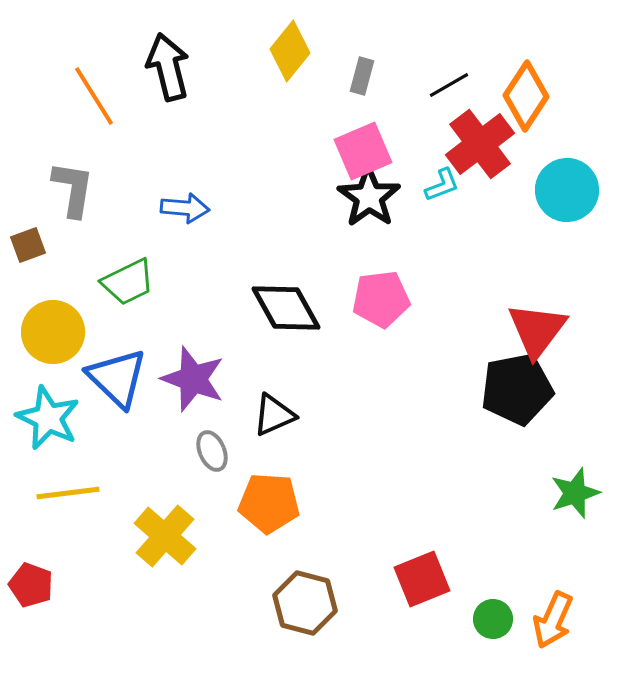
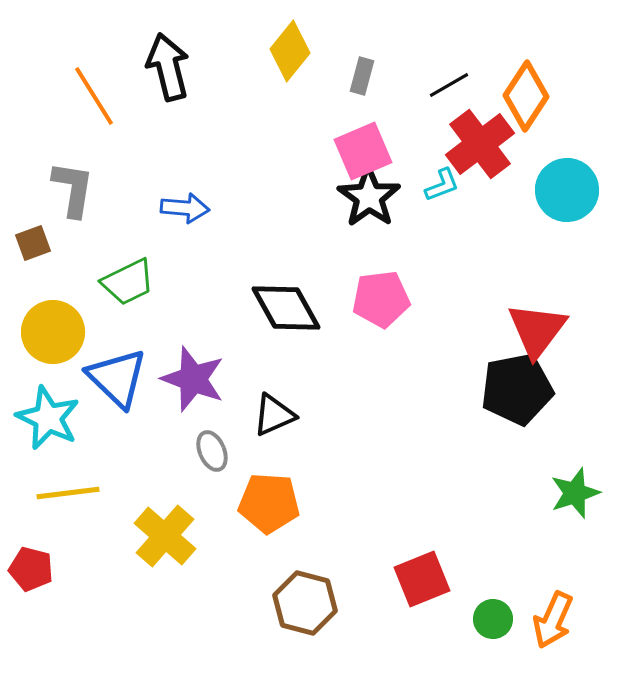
brown square: moved 5 px right, 2 px up
red pentagon: moved 16 px up; rotated 6 degrees counterclockwise
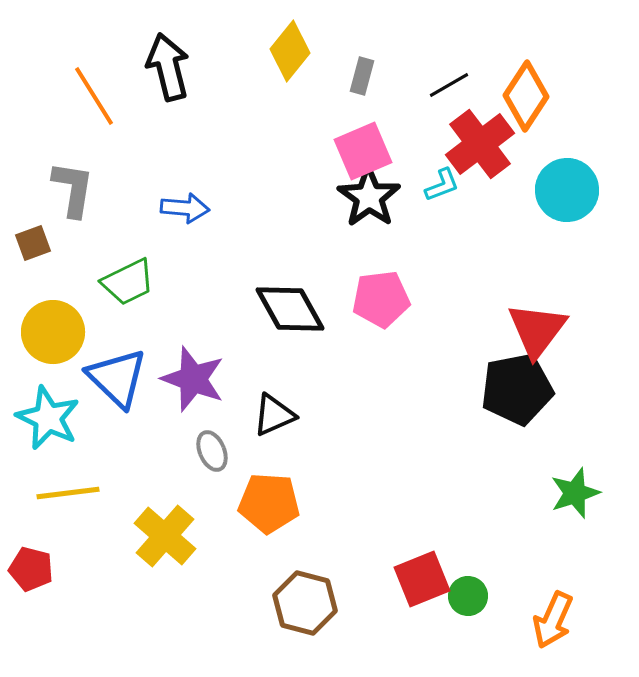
black diamond: moved 4 px right, 1 px down
green circle: moved 25 px left, 23 px up
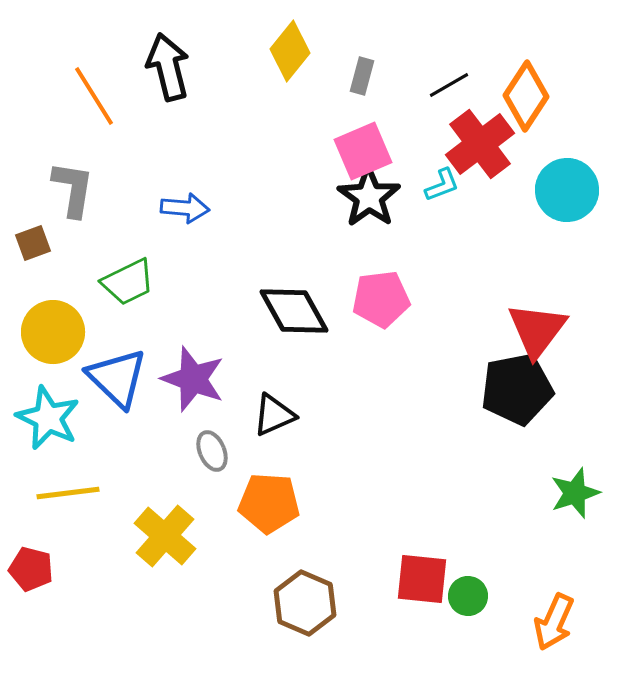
black diamond: moved 4 px right, 2 px down
red square: rotated 28 degrees clockwise
brown hexagon: rotated 8 degrees clockwise
orange arrow: moved 1 px right, 2 px down
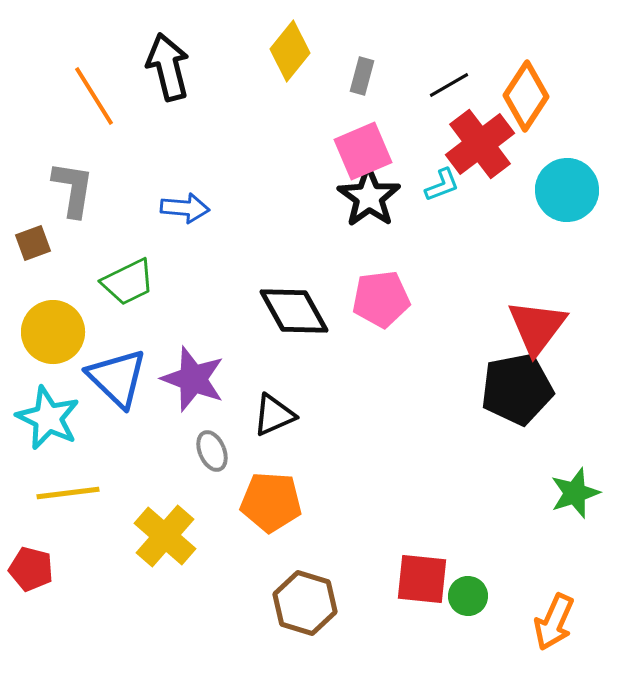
red triangle: moved 3 px up
orange pentagon: moved 2 px right, 1 px up
brown hexagon: rotated 6 degrees counterclockwise
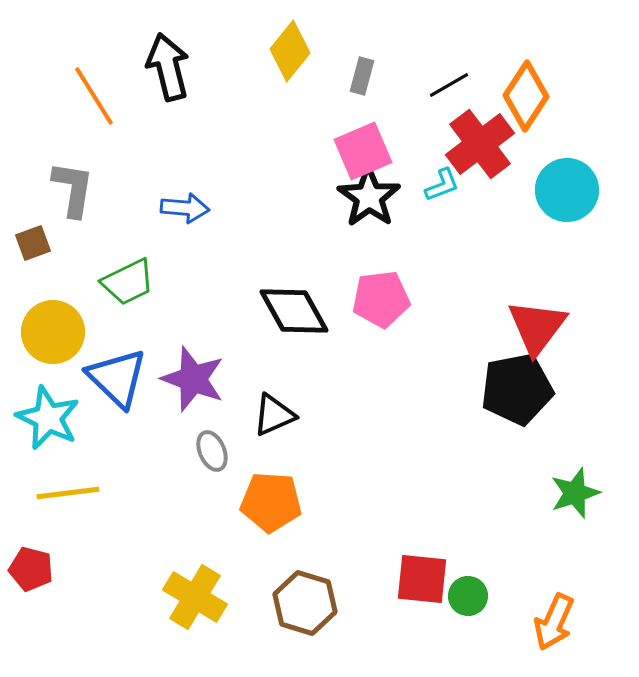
yellow cross: moved 30 px right, 61 px down; rotated 10 degrees counterclockwise
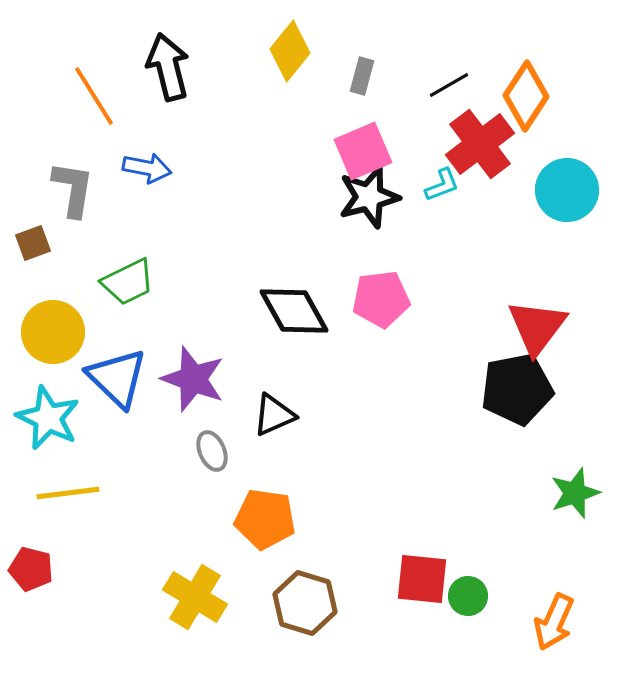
black star: rotated 22 degrees clockwise
blue arrow: moved 38 px left, 40 px up; rotated 6 degrees clockwise
orange pentagon: moved 6 px left, 17 px down; rotated 4 degrees clockwise
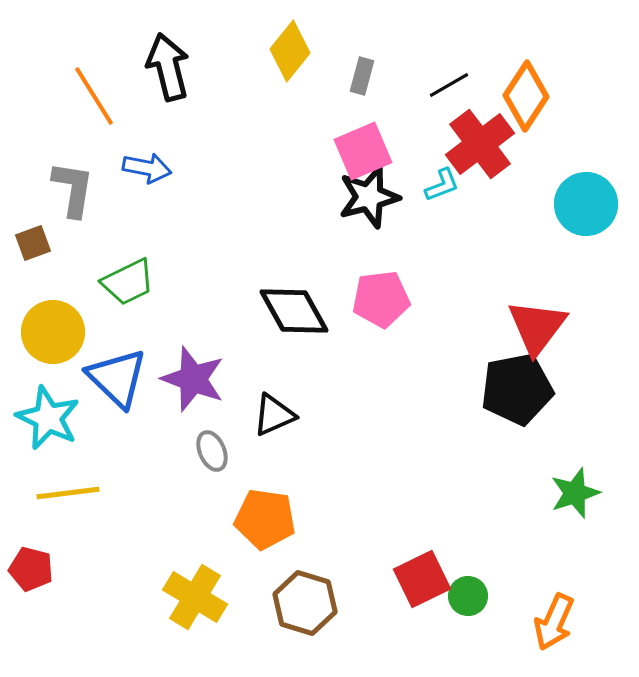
cyan circle: moved 19 px right, 14 px down
red square: rotated 32 degrees counterclockwise
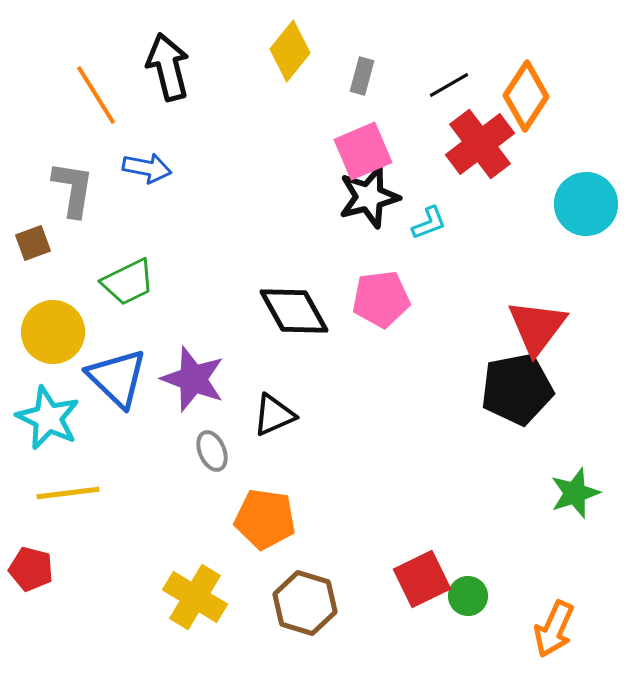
orange line: moved 2 px right, 1 px up
cyan L-shape: moved 13 px left, 38 px down
orange arrow: moved 7 px down
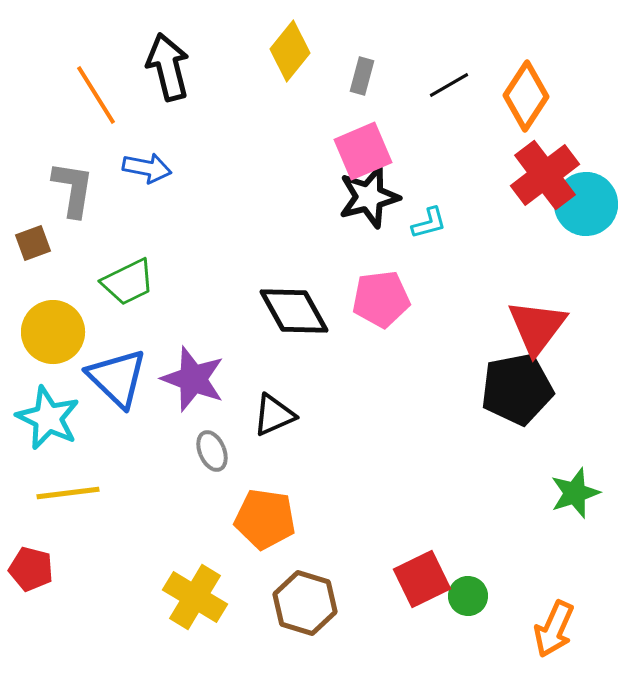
red cross: moved 65 px right, 31 px down
cyan L-shape: rotated 6 degrees clockwise
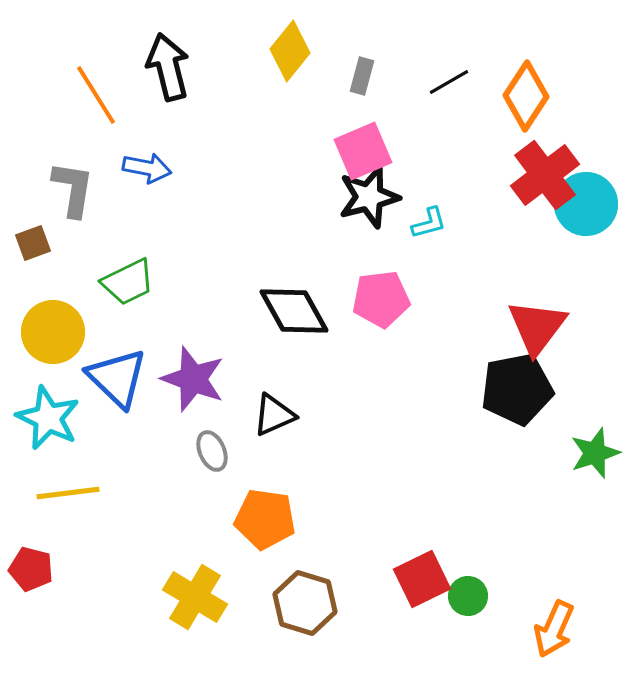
black line: moved 3 px up
green star: moved 20 px right, 40 px up
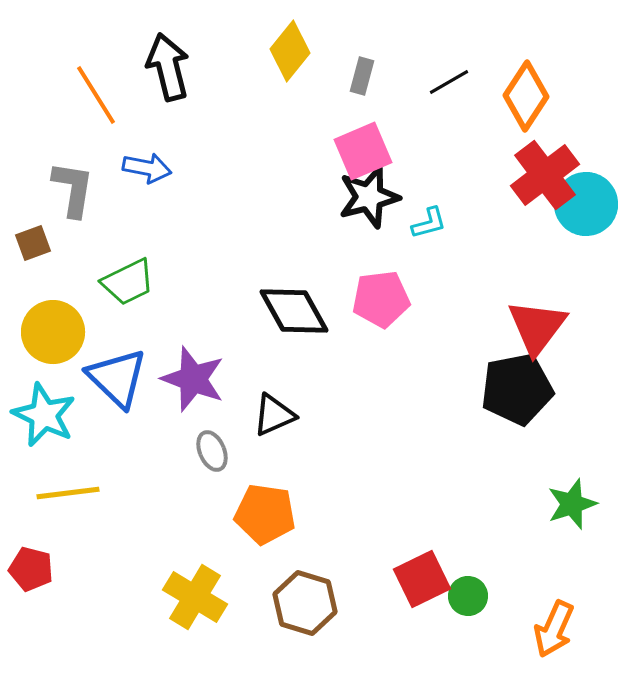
cyan star: moved 4 px left, 3 px up
green star: moved 23 px left, 51 px down
orange pentagon: moved 5 px up
